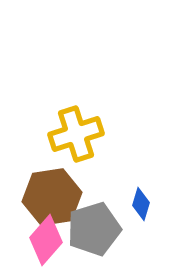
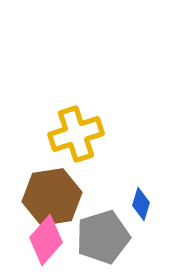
gray pentagon: moved 9 px right, 8 px down
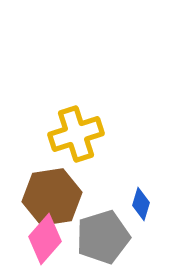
pink diamond: moved 1 px left, 1 px up
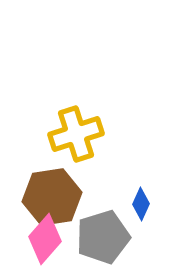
blue diamond: rotated 8 degrees clockwise
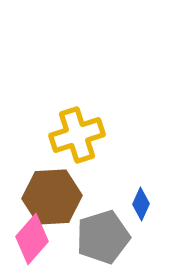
yellow cross: moved 1 px right, 1 px down
brown hexagon: rotated 6 degrees clockwise
pink diamond: moved 13 px left
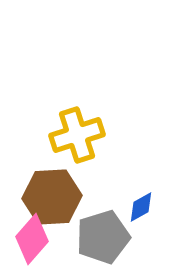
blue diamond: moved 3 px down; rotated 36 degrees clockwise
